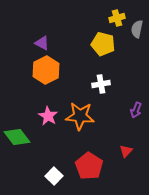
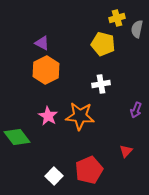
red pentagon: moved 4 px down; rotated 16 degrees clockwise
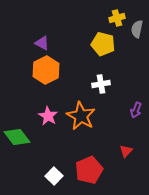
orange star: moved 1 px right; rotated 24 degrees clockwise
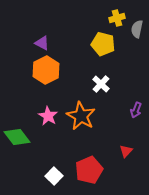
white cross: rotated 36 degrees counterclockwise
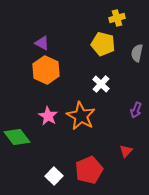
gray semicircle: moved 24 px down
orange hexagon: rotated 8 degrees counterclockwise
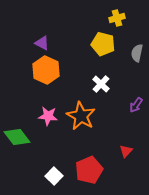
purple arrow: moved 5 px up; rotated 14 degrees clockwise
pink star: rotated 24 degrees counterclockwise
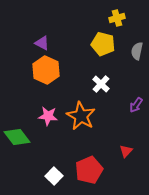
gray semicircle: moved 2 px up
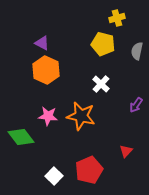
orange star: rotated 16 degrees counterclockwise
green diamond: moved 4 px right
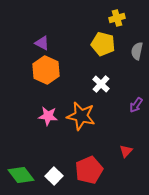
green diamond: moved 38 px down
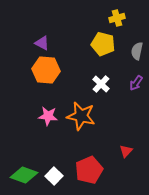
orange hexagon: rotated 20 degrees counterclockwise
purple arrow: moved 22 px up
green diamond: moved 3 px right; rotated 32 degrees counterclockwise
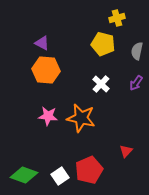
orange star: moved 2 px down
white square: moved 6 px right; rotated 12 degrees clockwise
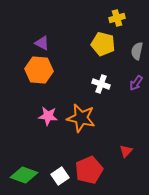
orange hexagon: moved 7 px left
white cross: rotated 24 degrees counterclockwise
